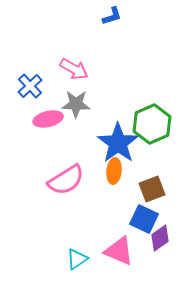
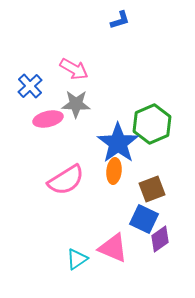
blue L-shape: moved 8 px right, 4 px down
purple diamond: moved 1 px down
pink triangle: moved 6 px left, 3 px up
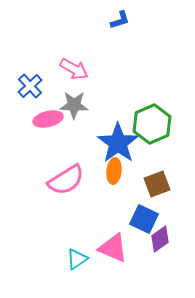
gray star: moved 2 px left, 1 px down
brown square: moved 5 px right, 5 px up
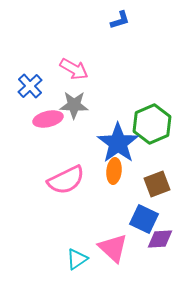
pink semicircle: rotated 6 degrees clockwise
purple diamond: rotated 32 degrees clockwise
pink triangle: rotated 20 degrees clockwise
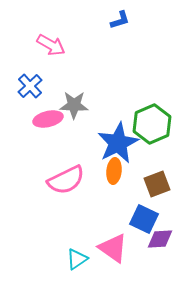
pink arrow: moved 23 px left, 24 px up
blue star: rotated 9 degrees clockwise
pink triangle: rotated 8 degrees counterclockwise
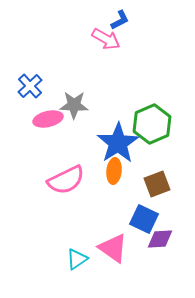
blue L-shape: rotated 10 degrees counterclockwise
pink arrow: moved 55 px right, 6 px up
blue star: rotated 6 degrees counterclockwise
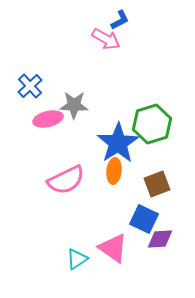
green hexagon: rotated 6 degrees clockwise
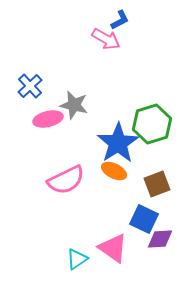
gray star: rotated 12 degrees clockwise
orange ellipse: rotated 70 degrees counterclockwise
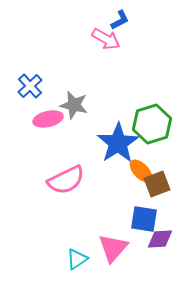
orange ellipse: moved 27 px right; rotated 20 degrees clockwise
blue square: rotated 16 degrees counterclockwise
pink triangle: rotated 36 degrees clockwise
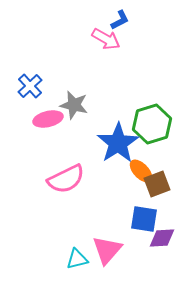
pink semicircle: moved 1 px up
purple diamond: moved 2 px right, 1 px up
pink triangle: moved 6 px left, 2 px down
cyan triangle: rotated 20 degrees clockwise
